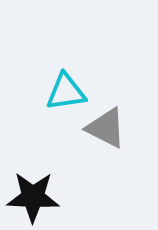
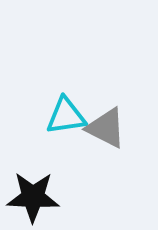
cyan triangle: moved 24 px down
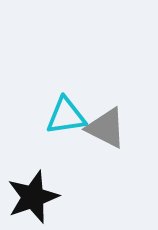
black star: rotated 22 degrees counterclockwise
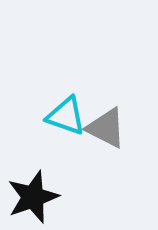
cyan triangle: rotated 27 degrees clockwise
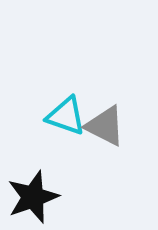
gray triangle: moved 1 px left, 2 px up
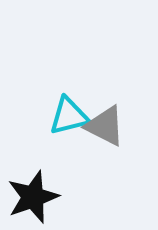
cyan triangle: moved 3 px right; rotated 33 degrees counterclockwise
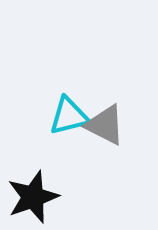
gray triangle: moved 1 px up
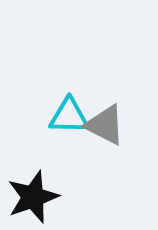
cyan triangle: rotated 15 degrees clockwise
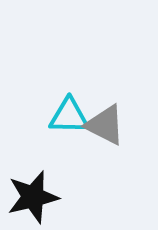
black star: rotated 6 degrees clockwise
